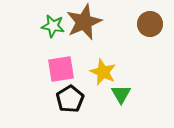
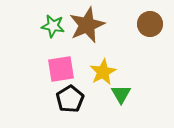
brown star: moved 3 px right, 3 px down
yellow star: rotated 20 degrees clockwise
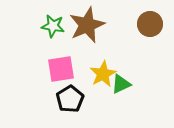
yellow star: moved 2 px down
green triangle: moved 10 px up; rotated 35 degrees clockwise
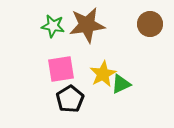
brown star: rotated 15 degrees clockwise
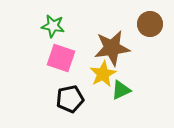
brown star: moved 25 px right, 23 px down
pink square: moved 11 px up; rotated 28 degrees clockwise
green triangle: moved 6 px down
black pentagon: rotated 20 degrees clockwise
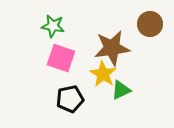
yellow star: rotated 12 degrees counterclockwise
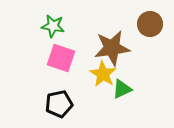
green triangle: moved 1 px right, 1 px up
black pentagon: moved 11 px left, 5 px down
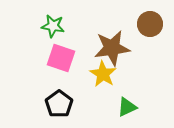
green triangle: moved 5 px right, 18 px down
black pentagon: rotated 24 degrees counterclockwise
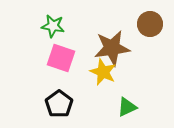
yellow star: moved 2 px up; rotated 8 degrees counterclockwise
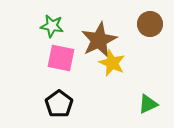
green star: moved 1 px left
brown star: moved 13 px left, 8 px up; rotated 18 degrees counterclockwise
pink square: rotated 8 degrees counterclockwise
yellow star: moved 9 px right, 9 px up
green triangle: moved 21 px right, 3 px up
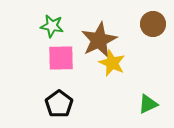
brown circle: moved 3 px right
pink square: rotated 12 degrees counterclockwise
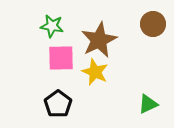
yellow star: moved 17 px left, 9 px down
black pentagon: moved 1 px left
